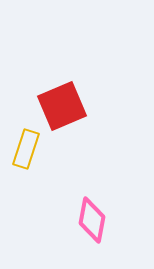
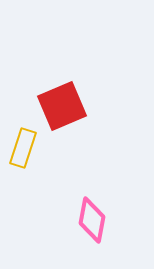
yellow rectangle: moved 3 px left, 1 px up
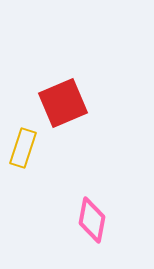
red square: moved 1 px right, 3 px up
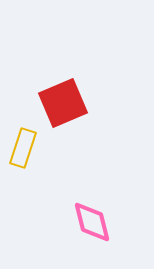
pink diamond: moved 2 px down; rotated 24 degrees counterclockwise
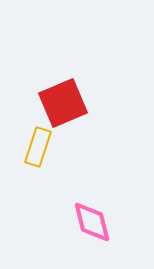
yellow rectangle: moved 15 px right, 1 px up
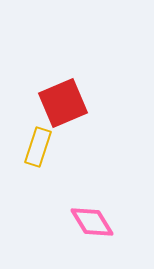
pink diamond: rotated 18 degrees counterclockwise
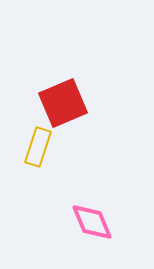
pink diamond: rotated 9 degrees clockwise
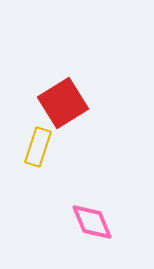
red square: rotated 9 degrees counterclockwise
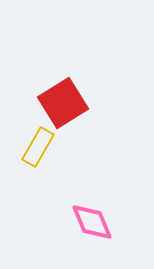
yellow rectangle: rotated 12 degrees clockwise
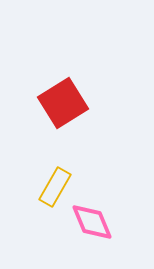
yellow rectangle: moved 17 px right, 40 px down
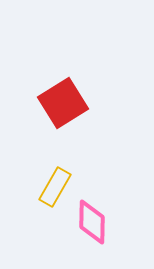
pink diamond: rotated 24 degrees clockwise
